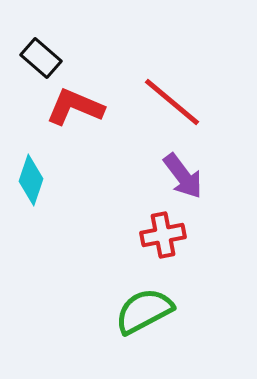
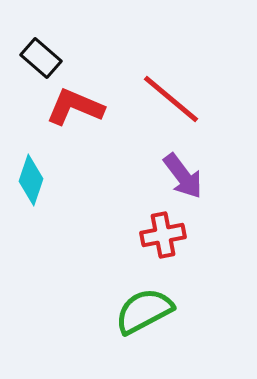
red line: moved 1 px left, 3 px up
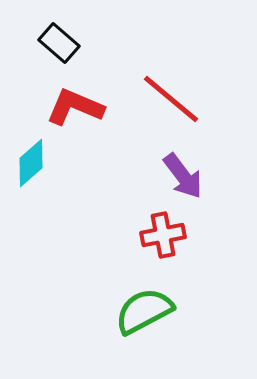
black rectangle: moved 18 px right, 15 px up
cyan diamond: moved 17 px up; rotated 30 degrees clockwise
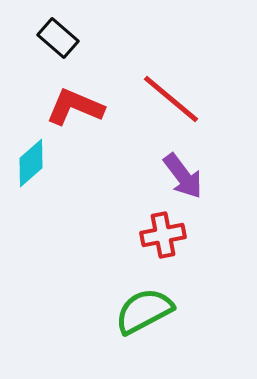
black rectangle: moved 1 px left, 5 px up
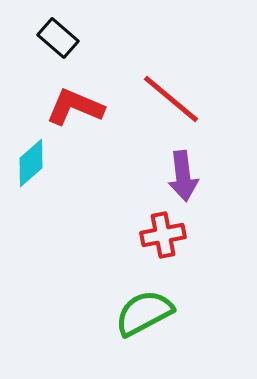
purple arrow: rotated 30 degrees clockwise
green semicircle: moved 2 px down
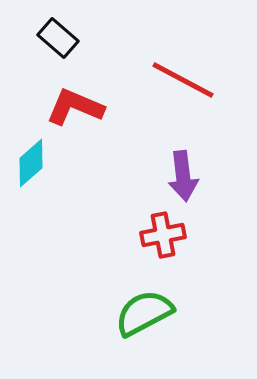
red line: moved 12 px right, 19 px up; rotated 12 degrees counterclockwise
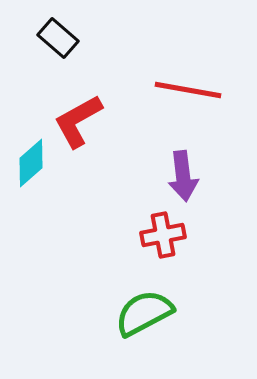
red line: moved 5 px right, 10 px down; rotated 18 degrees counterclockwise
red L-shape: moved 3 px right, 14 px down; rotated 52 degrees counterclockwise
